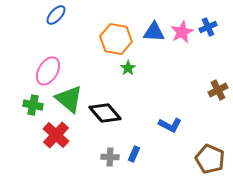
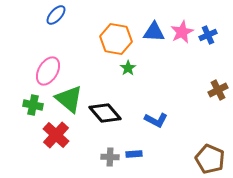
blue cross: moved 8 px down
blue L-shape: moved 14 px left, 5 px up
blue rectangle: rotated 63 degrees clockwise
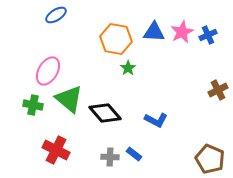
blue ellipse: rotated 15 degrees clockwise
red cross: moved 15 px down; rotated 16 degrees counterclockwise
blue rectangle: rotated 42 degrees clockwise
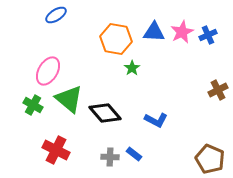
green star: moved 4 px right
green cross: rotated 18 degrees clockwise
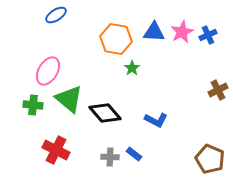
green cross: rotated 24 degrees counterclockwise
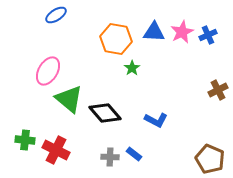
green cross: moved 8 px left, 35 px down
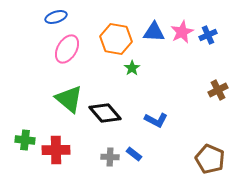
blue ellipse: moved 2 px down; rotated 15 degrees clockwise
pink ellipse: moved 19 px right, 22 px up
red cross: rotated 28 degrees counterclockwise
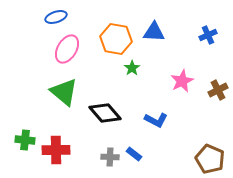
pink star: moved 49 px down
green triangle: moved 5 px left, 7 px up
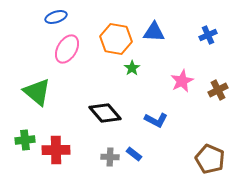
green triangle: moved 27 px left
green cross: rotated 12 degrees counterclockwise
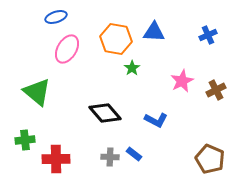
brown cross: moved 2 px left
red cross: moved 9 px down
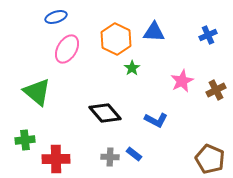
orange hexagon: rotated 16 degrees clockwise
